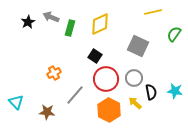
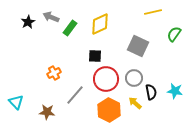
green rectangle: rotated 21 degrees clockwise
black square: rotated 32 degrees counterclockwise
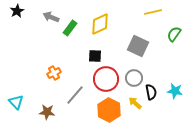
black star: moved 11 px left, 11 px up
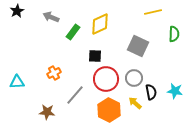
green rectangle: moved 3 px right, 4 px down
green semicircle: rotated 147 degrees clockwise
cyan triangle: moved 1 px right, 20 px up; rotated 49 degrees counterclockwise
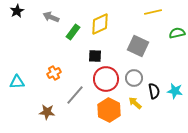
green semicircle: moved 3 px right, 1 px up; rotated 105 degrees counterclockwise
black semicircle: moved 3 px right, 1 px up
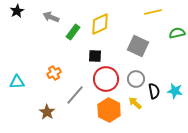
gray circle: moved 2 px right, 1 px down
brown star: rotated 28 degrees clockwise
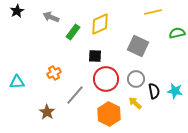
orange hexagon: moved 4 px down
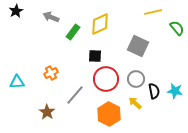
black star: moved 1 px left
green semicircle: moved 5 px up; rotated 63 degrees clockwise
orange cross: moved 3 px left
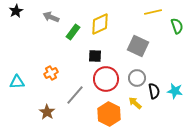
green semicircle: moved 2 px up; rotated 21 degrees clockwise
gray circle: moved 1 px right, 1 px up
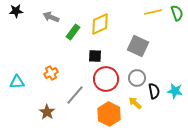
black star: rotated 24 degrees clockwise
green semicircle: moved 13 px up
